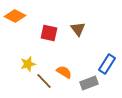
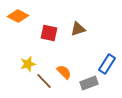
orange diamond: moved 3 px right
brown triangle: rotated 49 degrees clockwise
orange semicircle: rotated 14 degrees clockwise
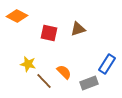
orange diamond: moved 1 px left
yellow star: rotated 28 degrees clockwise
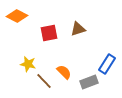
red square: rotated 24 degrees counterclockwise
gray rectangle: moved 1 px up
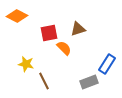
yellow star: moved 2 px left
orange semicircle: moved 24 px up
brown line: rotated 18 degrees clockwise
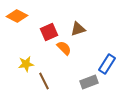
red square: moved 1 px up; rotated 12 degrees counterclockwise
yellow star: rotated 21 degrees counterclockwise
